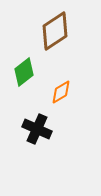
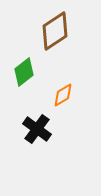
orange diamond: moved 2 px right, 3 px down
black cross: rotated 12 degrees clockwise
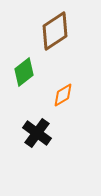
black cross: moved 4 px down
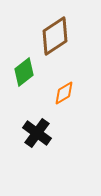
brown diamond: moved 5 px down
orange diamond: moved 1 px right, 2 px up
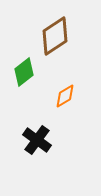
orange diamond: moved 1 px right, 3 px down
black cross: moved 7 px down
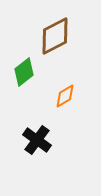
brown diamond: rotated 6 degrees clockwise
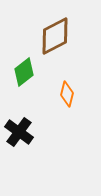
orange diamond: moved 2 px right, 2 px up; rotated 45 degrees counterclockwise
black cross: moved 18 px left, 8 px up
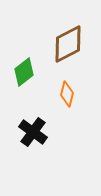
brown diamond: moved 13 px right, 8 px down
black cross: moved 14 px right
